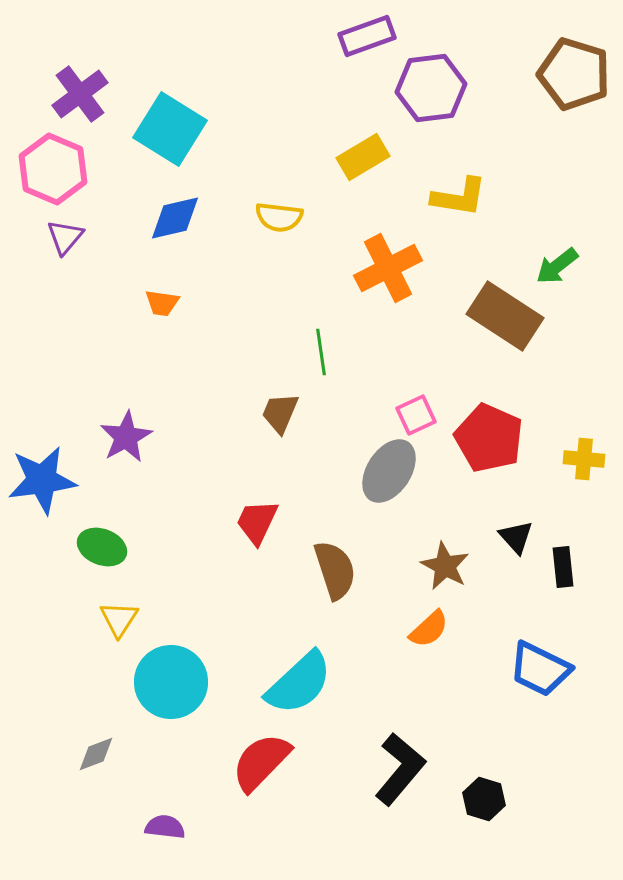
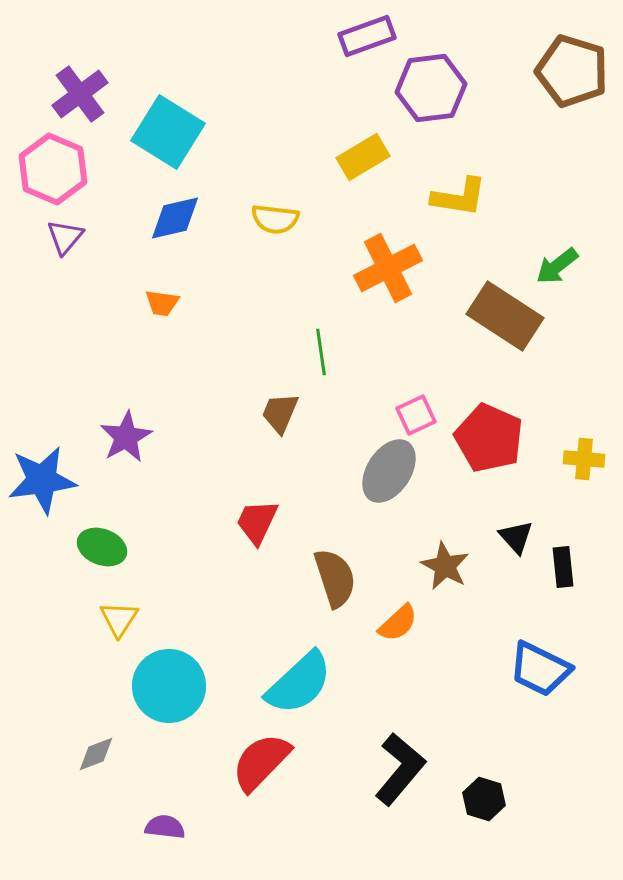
brown pentagon: moved 2 px left, 3 px up
cyan square: moved 2 px left, 3 px down
yellow semicircle: moved 4 px left, 2 px down
brown semicircle: moved 8 px down
orange semicircle: moved 31 px left, 6 px up
cyan circle: moved 2 px left, 4 px down
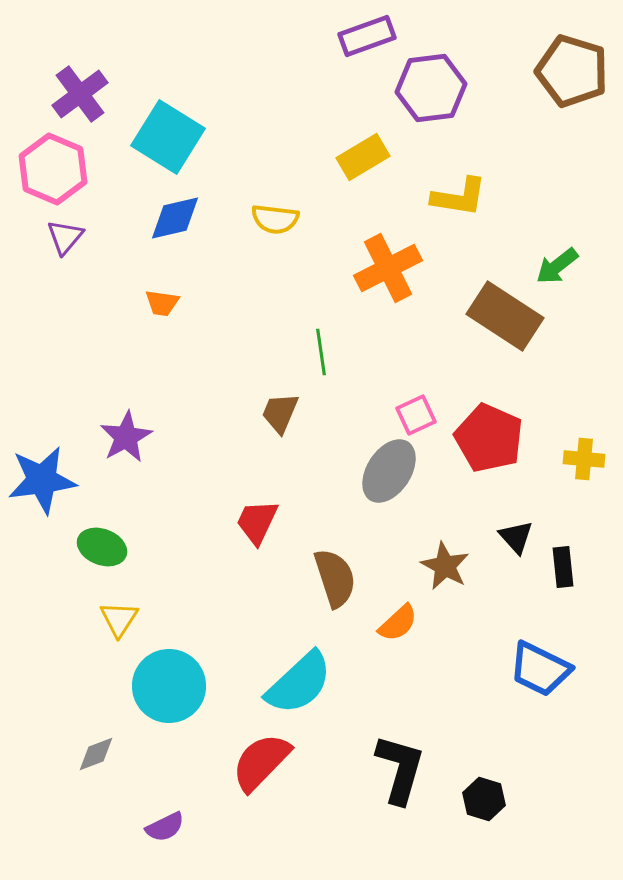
cyan square: moved 5 px down
black L-shape: rotated 24 degrees counterclockwise
purple semicircle: rotated 147 degrees clockwise
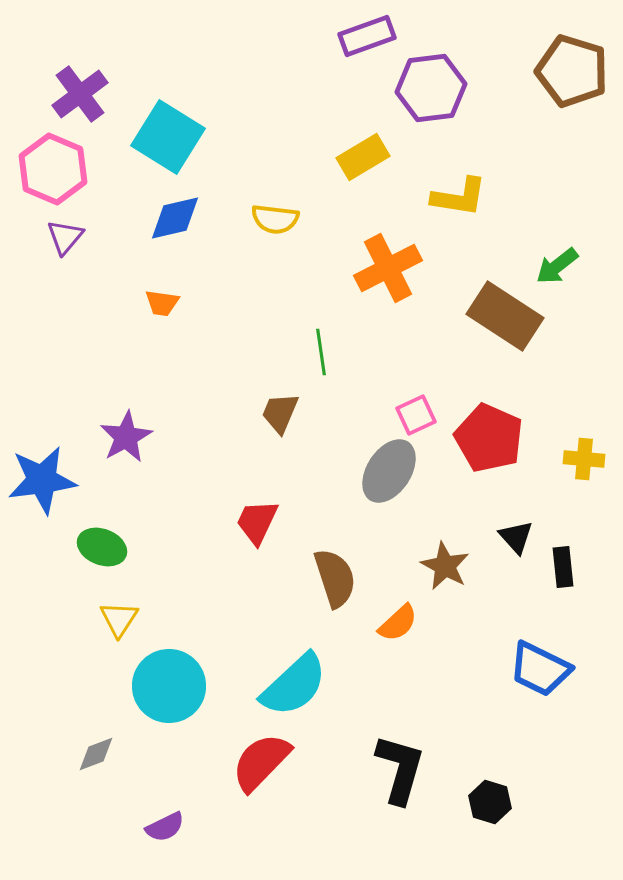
cyan semicircle: moved 5 px left, 2 px down
black hexagon: moved 6 px right, 3 px down
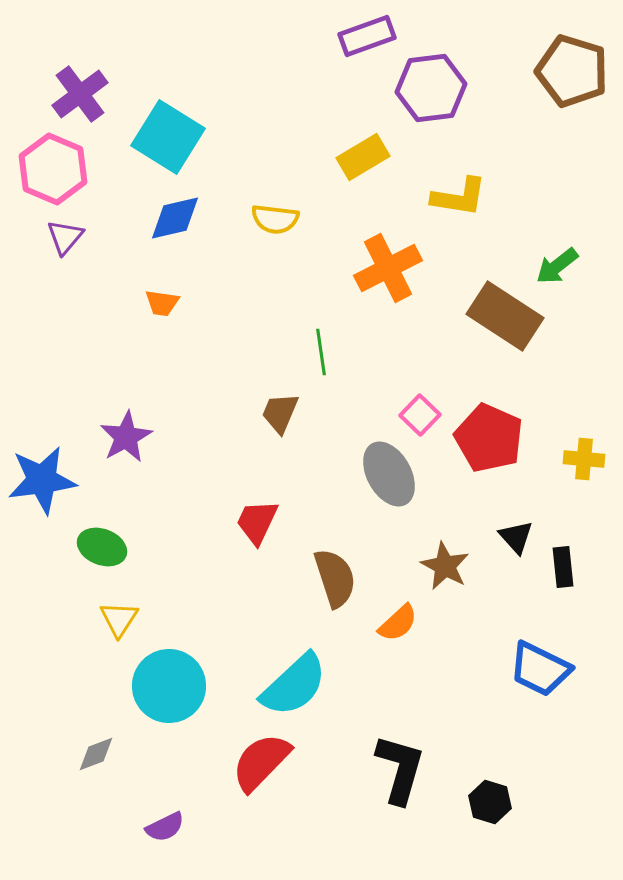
pink square: moved 4 px right; rotated 21 degrees counterclockwise
gray ellipse: moved 3 px down; rotated 62 degrees counterclockwise
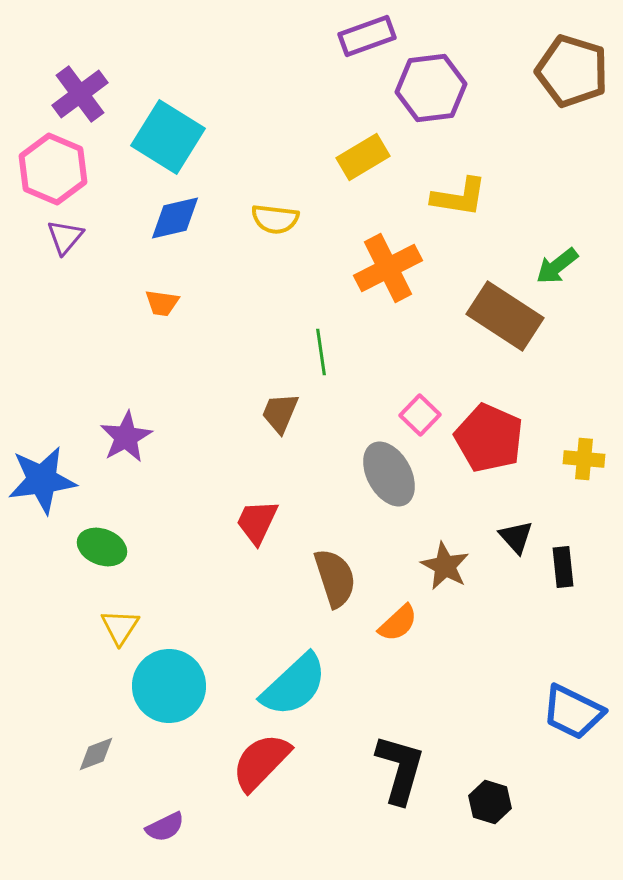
yellow triangle: moved 1 px right, 8 px down
blue trapezoid: moved 33 px right, 43 px down
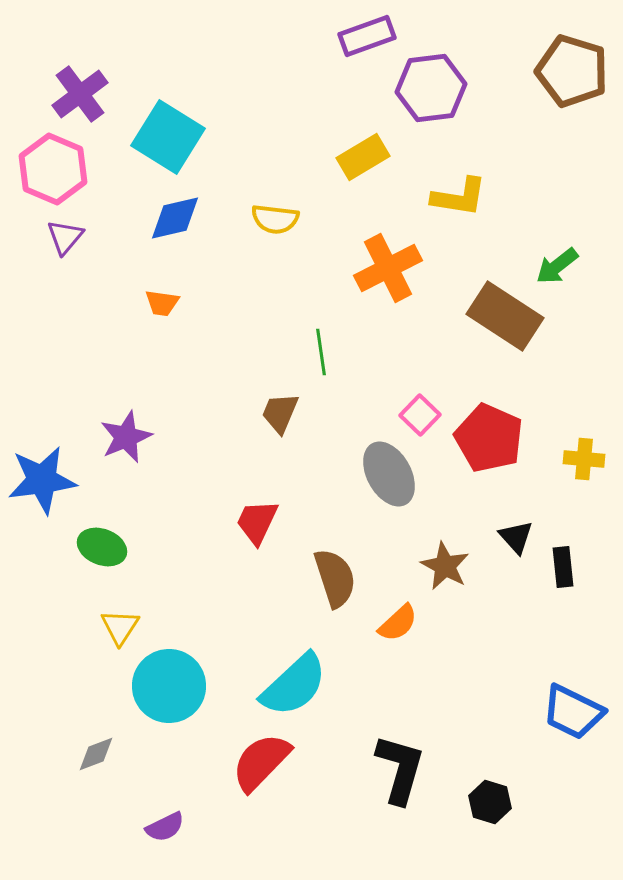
purple star: rotated 6 degrees clockwise
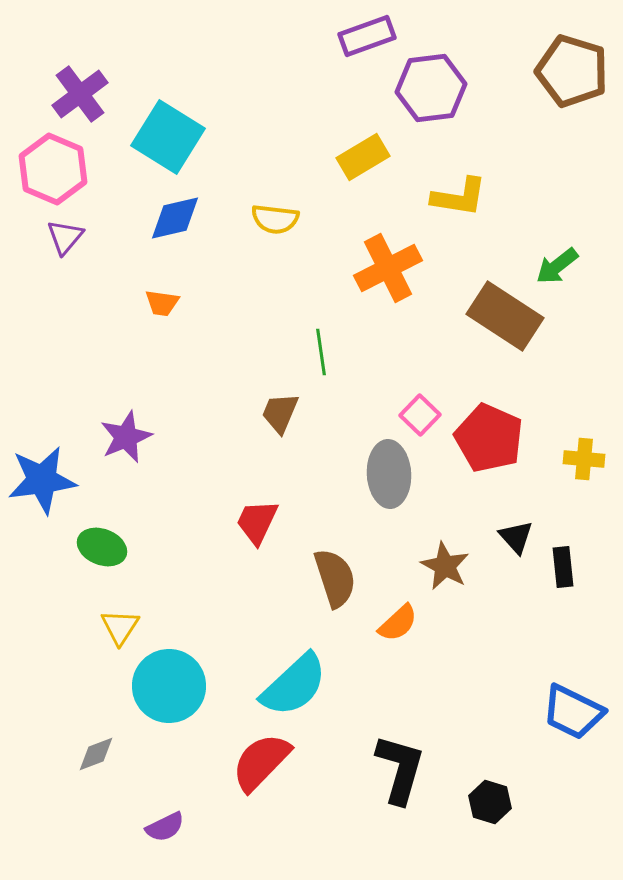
gray ellipse: rotated 26 degrees clockwise
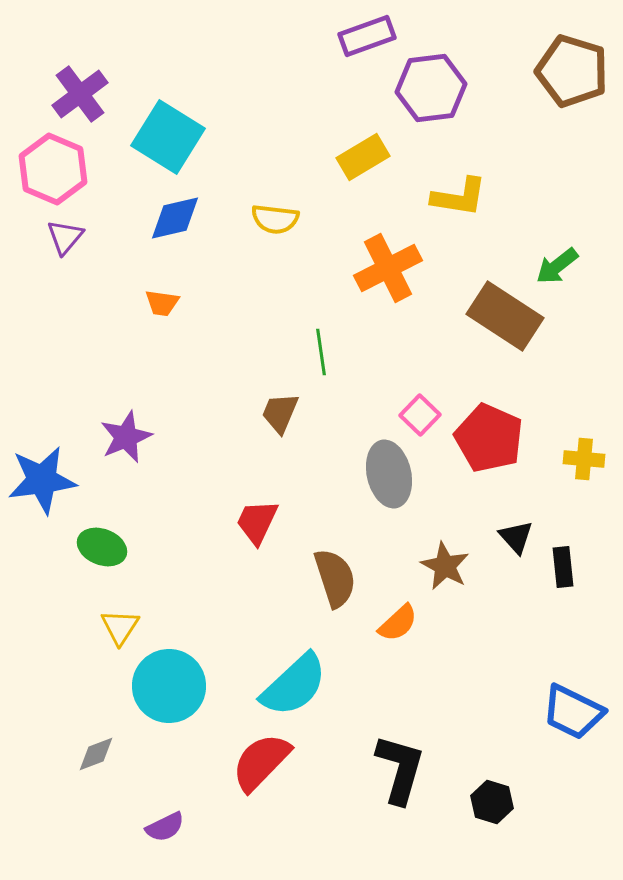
gray ellipse: rotated 10 degrees counterclockwise
black hexagon: moved 2 px right
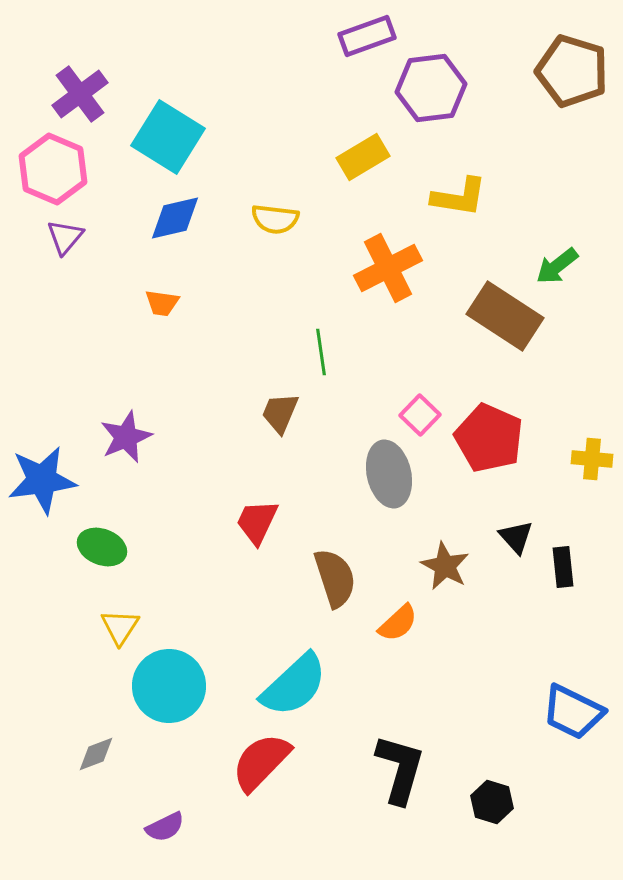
yellow cross: moved 8 px right
